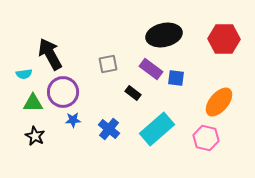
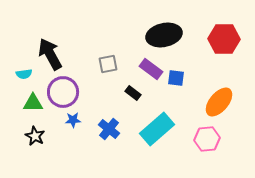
pink hexagon: moved 1 px right, 1 px down; rotated 20 degrees counterclockwise
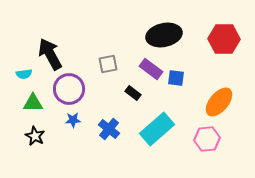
purple circle: moved 6 px right, 3 px up
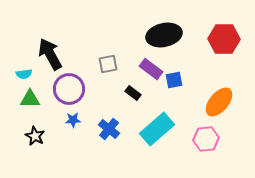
blue square: moved 2 px left, 2 px down; rotated 18 degrees counterclockwise
green triangle: moved 3 px left, 4 px up
pink hexagon: moved 1 px left
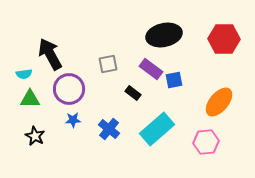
pink hexagon: moved 3 px down
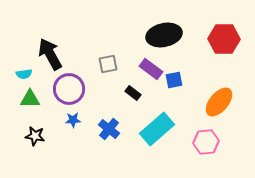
black star: rotated 18 degrees counterclockwise
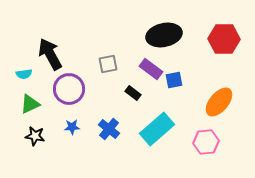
green triangle: moved 5 px down; rotated 25 degrees counterclockwise
blue star: moved 1 px left, 7 px down
